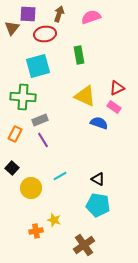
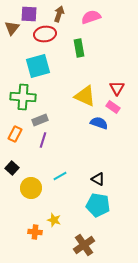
purple square: moved 1 px right
green rectangle: moved 7 px up
red triangle: rotated 35 degrees counterclockwise
pink rectangle: moved 1 px left
purple line: rotated 49 degrees clockwise
orange cross: moved 1 px left, 1 px down; rotated 16 degrees clockwise
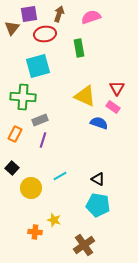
purple square: rotated 12 degrees counterclockwise
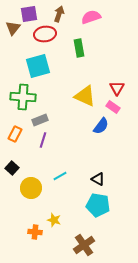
brown triangle: moved 1 px right
blue semicircle: moved 2 px right, 3 px down; rotated 108 degrees clockwise
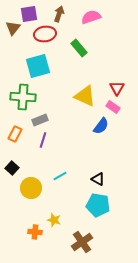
green rectangle: rotated 30 degrees counterclockwise
brown cross: moved 2 px left, 3 px up
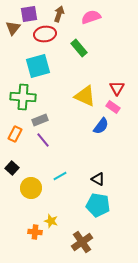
purple line: rotated 56 degrees counterclockwise
yellow star: moved 3 px left, 1 px down
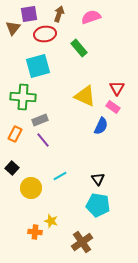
blue semicircle: rotated 12 degrees counterclockwise
black triangle: rotated 24 degrees clockwise
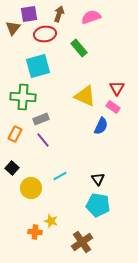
gray rectangle: moved 1 px right, 1 px up
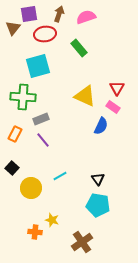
pink semicircle: moved 5 px left
yellow star: moved 1 px right, 1 px up
